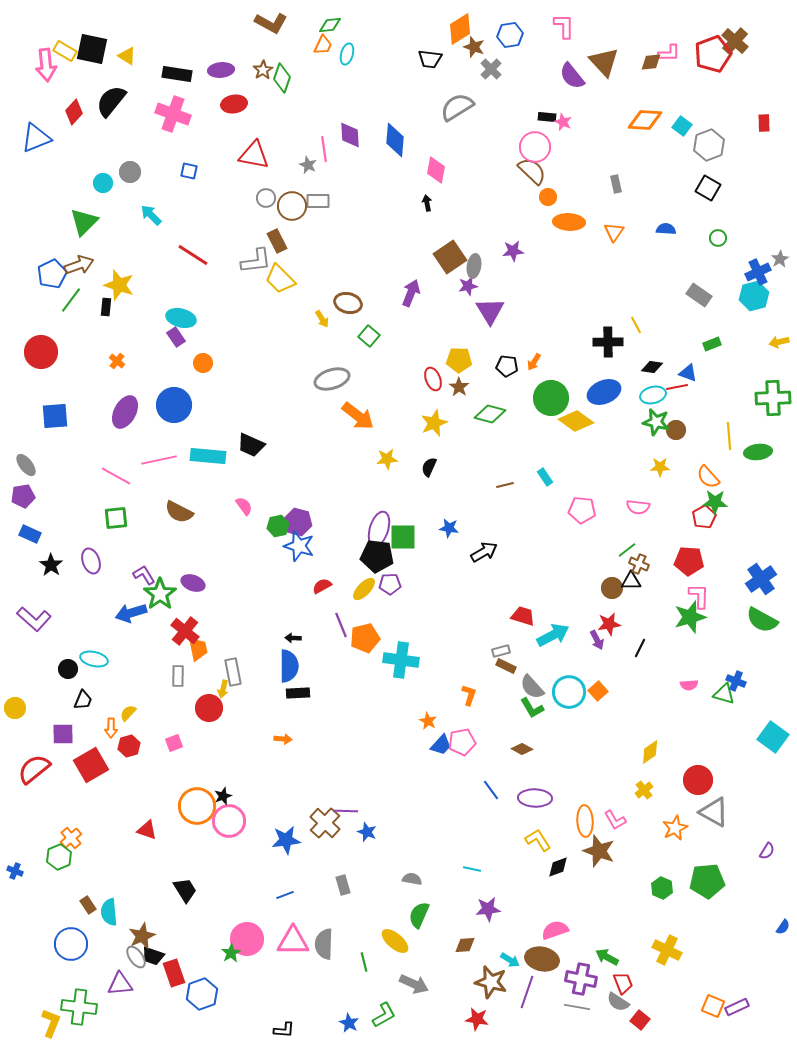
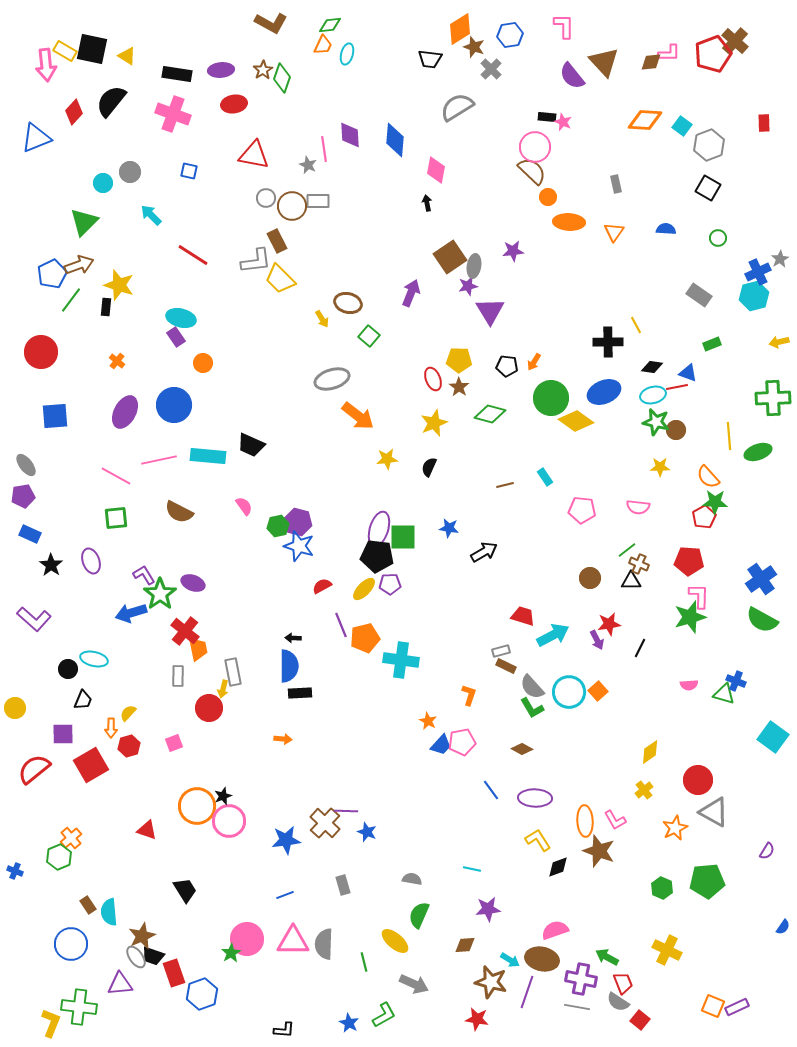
green ellipse at (758, 452): rotated 12 degrees counterclockwise
brown circle at (612, 588): moved 22 px left, 10 px up
black rectangle at (298, 693): moved 2 px right
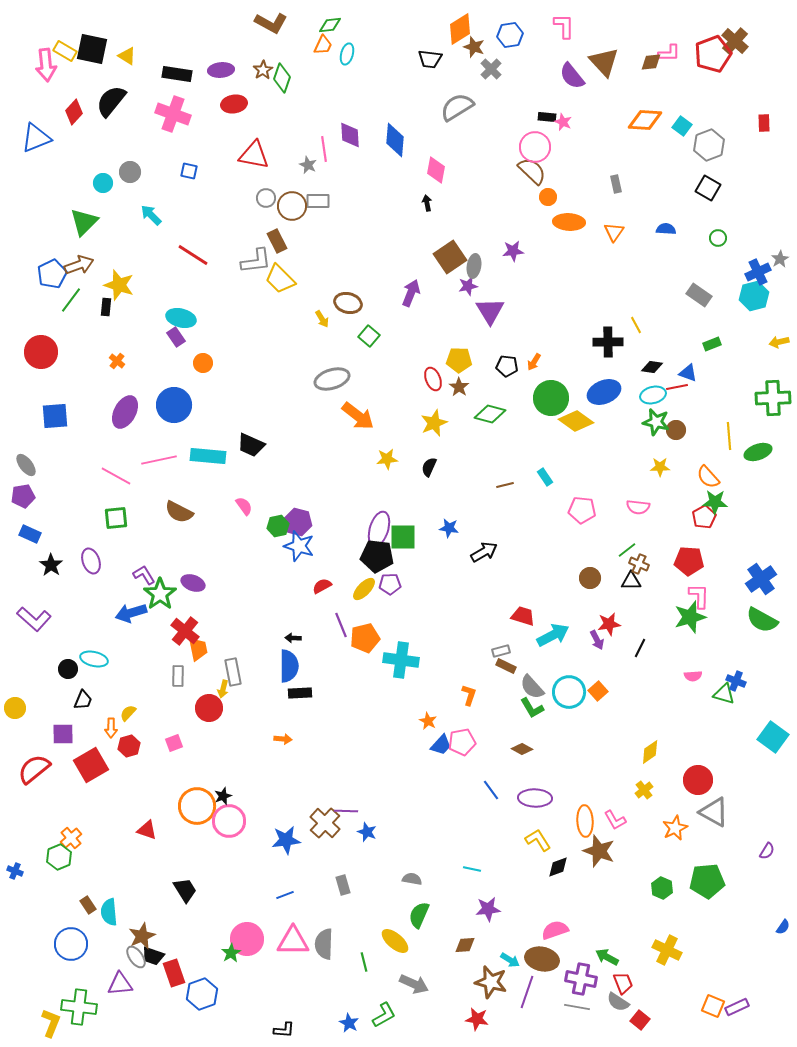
pink semicircle at (689, 685): moved 4 px right, 9 px up
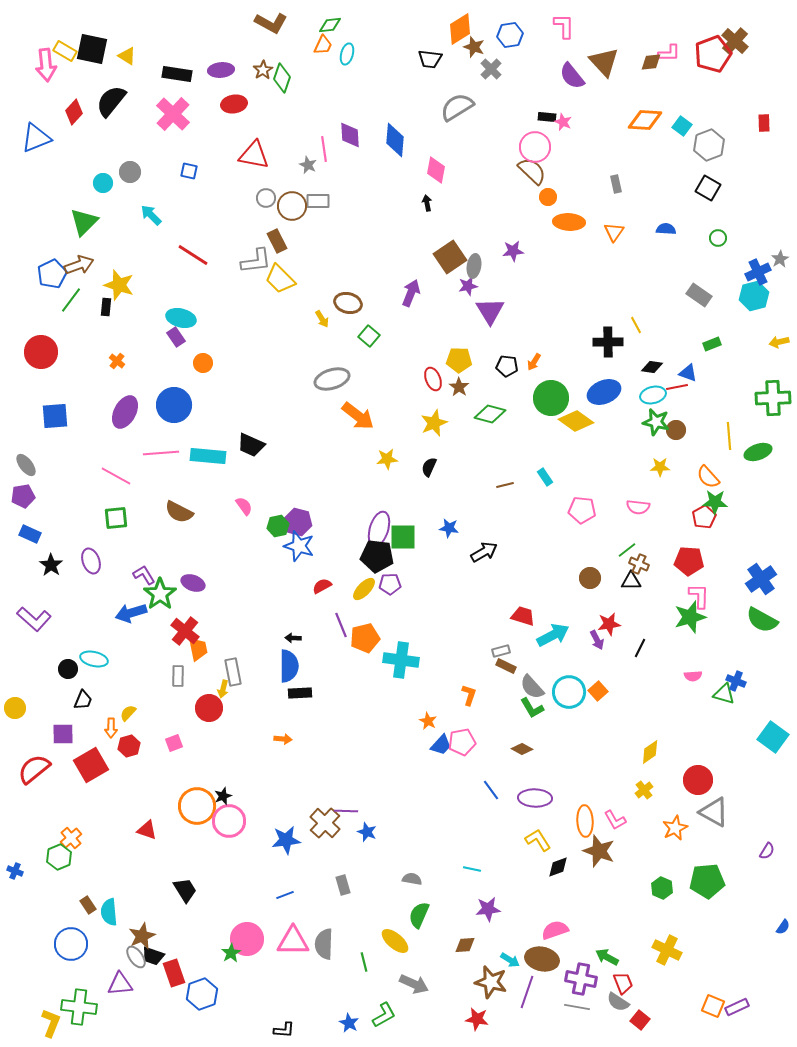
pink cross at (173, 114): rotated 24 degrees clockwise
pink line at (159, 460): moved 2 px right, 7 px up; rotated 8 degrees clockwise
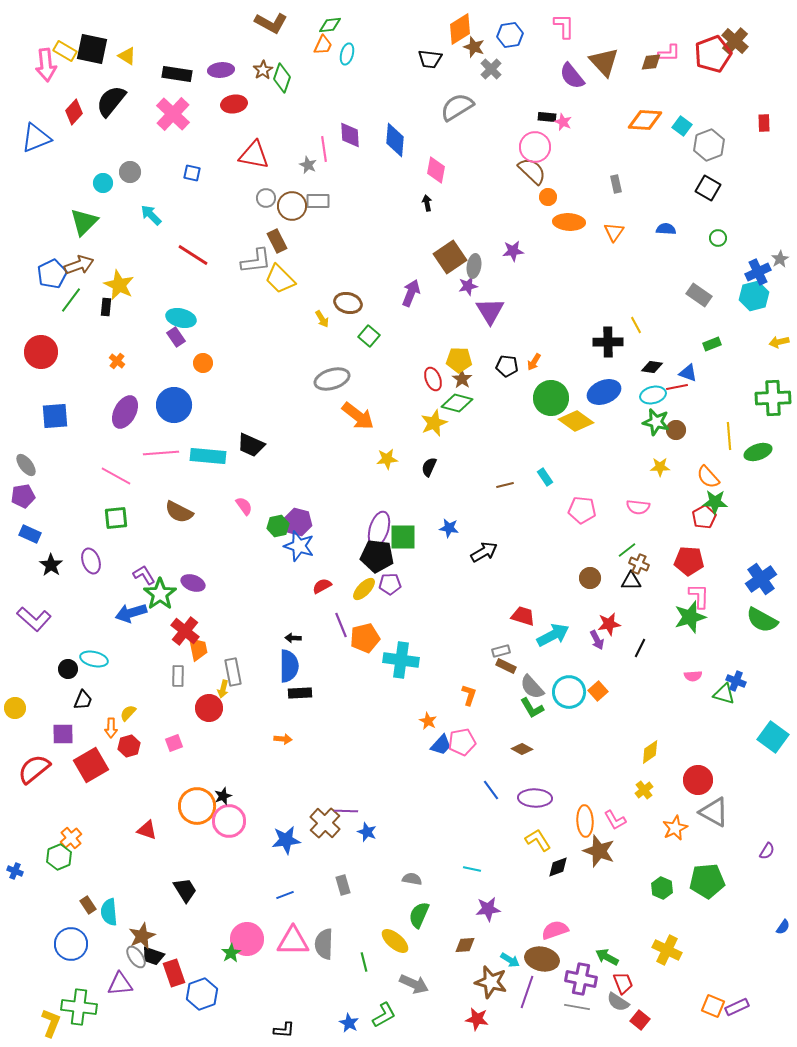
blue square at (189, 171): moved 3 px right, 2 px down
yellow star at (119, 285): rotated 8 degrees clockwise
brown star at (459, 387): moved 3 px right, 8 px up
green diamond at (490, 414): moved 33 px left, 11 px up
